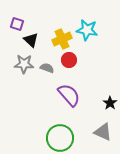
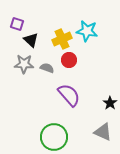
cyan star: moved 1 px down
green circle: moved 6 px left, 1 px up
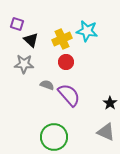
red circle: moved 3 px left, 2 px down
gray semicircle: moved 17 px down
gray triangle: moved 3 px right
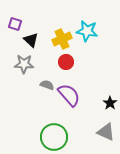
purple square: moved 2 px left
